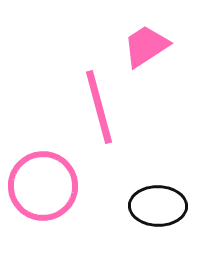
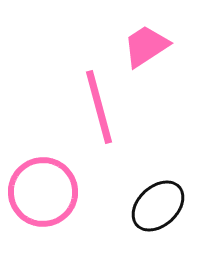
pink circle: moved 6 px down
black ellipse: rotated 44 degrees counterclockwise
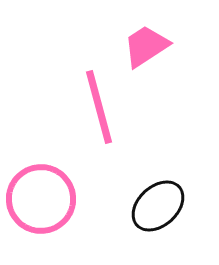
pink circle: moved 2 px left, 7 px down
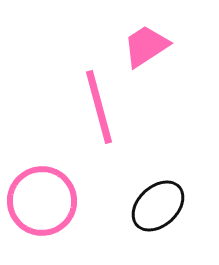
pink circle: moved 1 px right, 2 px down
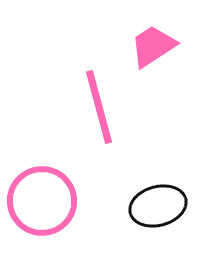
pink trapezoid: moved 7 px right
black ellipse: rotated 28 degrees clockwise
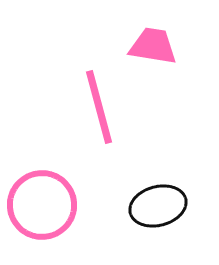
pink trapezoid: rotated 42 degrees clockwise
pink circle: moved 4 px down
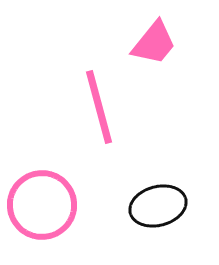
pink trapezoid: moved 1 px right, 3 px up; rotated 120 degrees clockwise
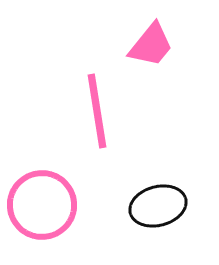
pink trapezoid: moved 3 px left, 2 px down
pink line: moved 2 px left, 4 px down; rotated 6 degrees clockwise
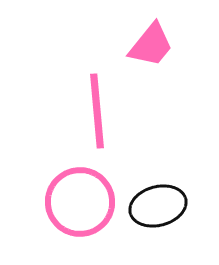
pink line: rotated 4 degrees clockwise
pink circle: moved 38 px right, 3 px up
